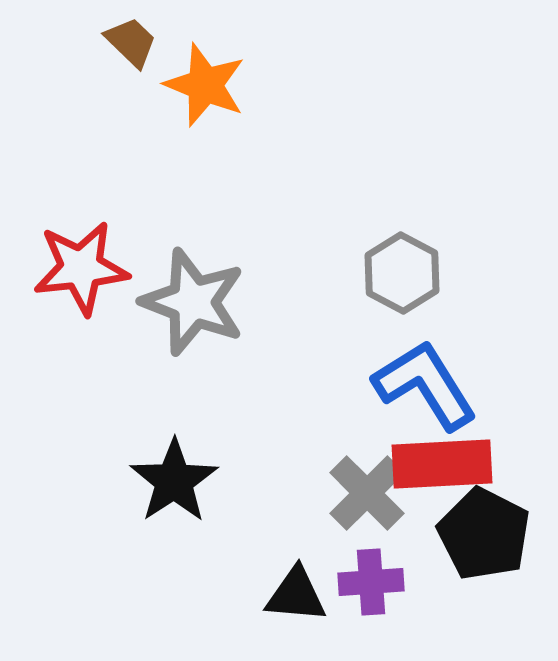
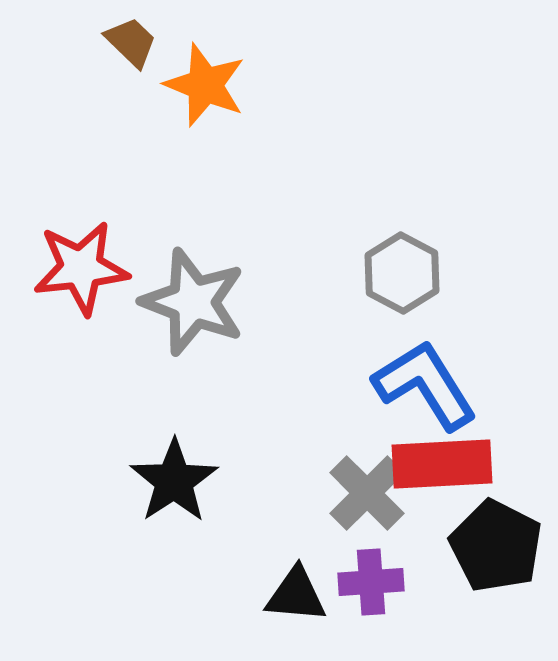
black pentagon: moved 12 px right, 12 px down
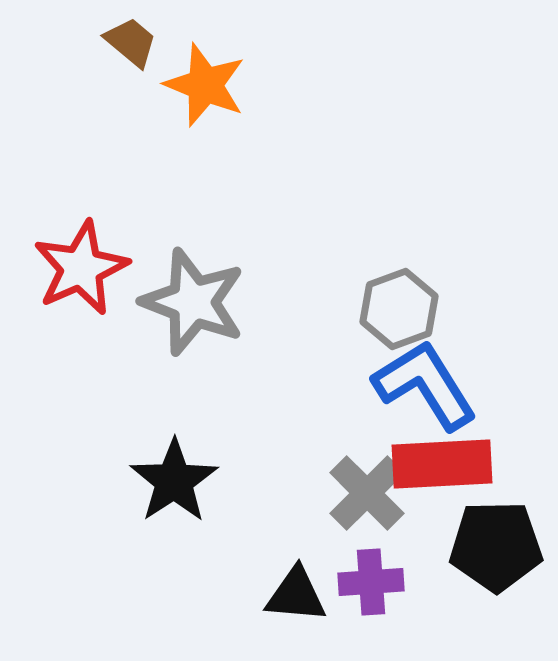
brown trapezoid: rotated 4 degrees counterclockwise
red star: rotated 18 degrees counterclockwise
gray hexagon: moved 3 px left, 36 px down; rotated 12 degrees clockwise
black pentagon: rotated 28 degrees counterclockwise
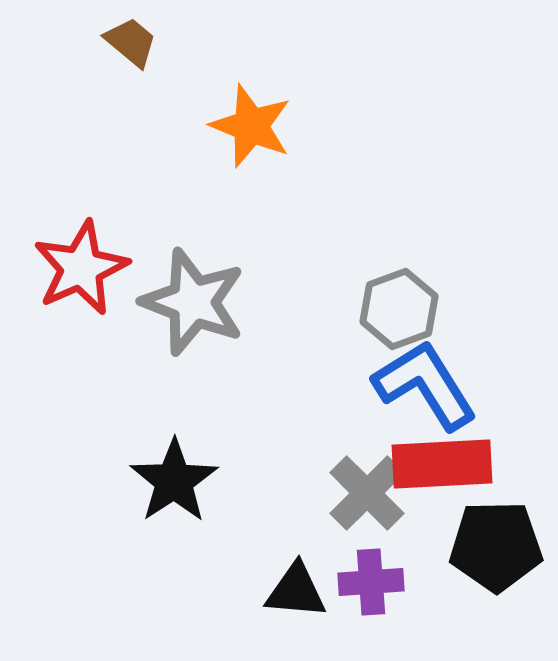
orange star: moved 46 px right, 41 px down
black triangle: moved 4 px up
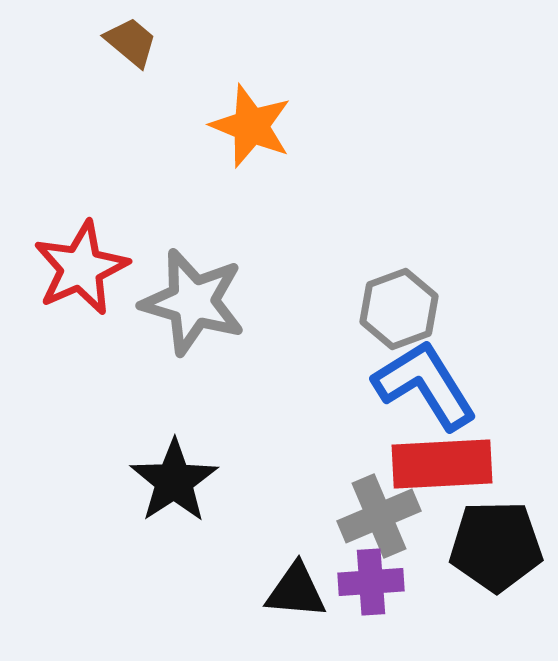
gray star: rotated 5 degrees counterclockwise
gray cross: moved 12 px right, 23 px down; rotated 22 degrees clockwise
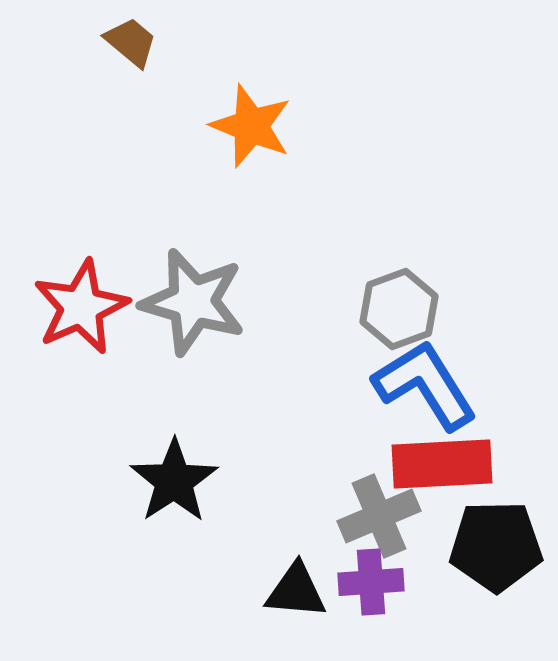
red star: moved 39 px down
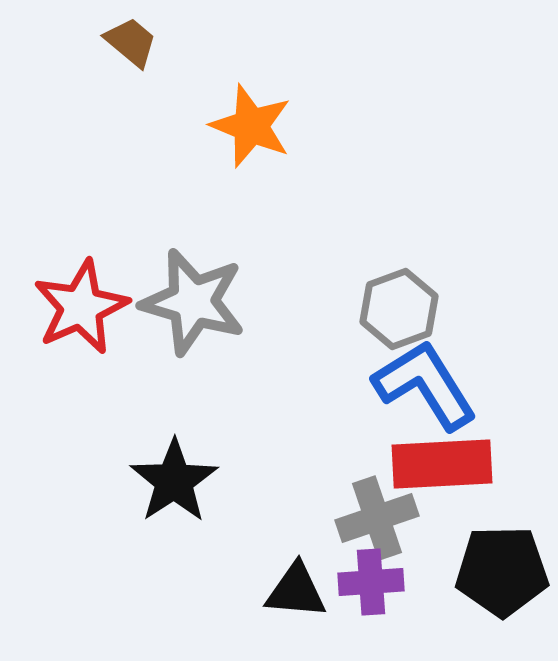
gray cross: moved 2 px left, 2 px down; rotated 4 degrees clockwise
black pentagon: moved 6 px right, 25 px down
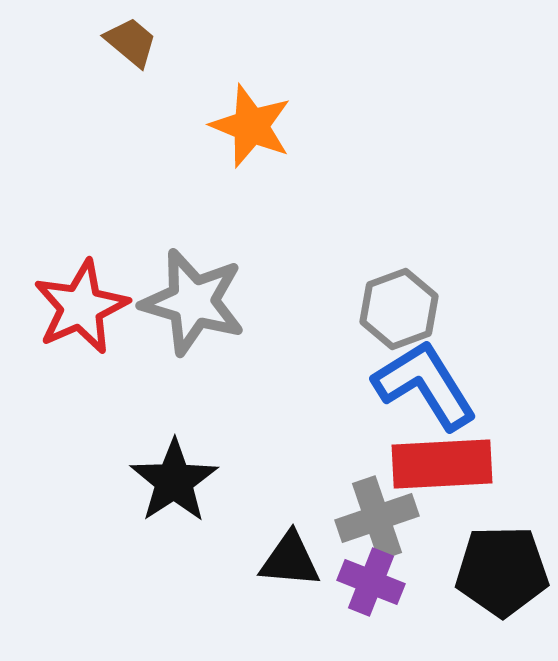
purple cross: rotated 26 degrees clockwise
black triangle: moved 6 px left, 31 px up
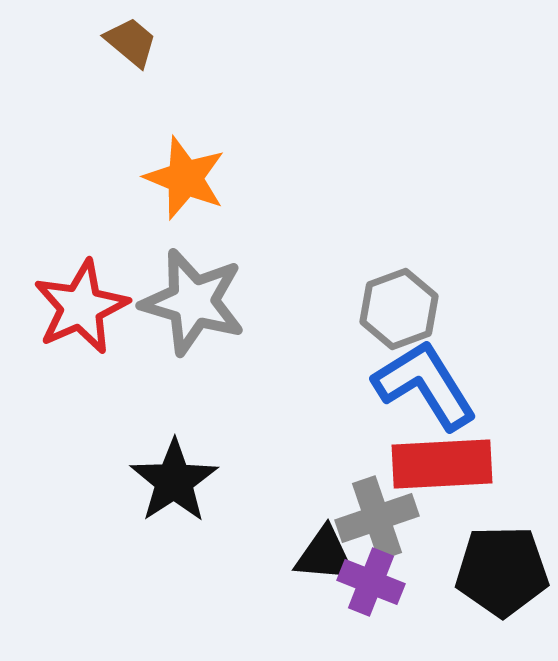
orange star: moved 66 px left, 52 px down
black triangle: moved 35 px right, 5 px up
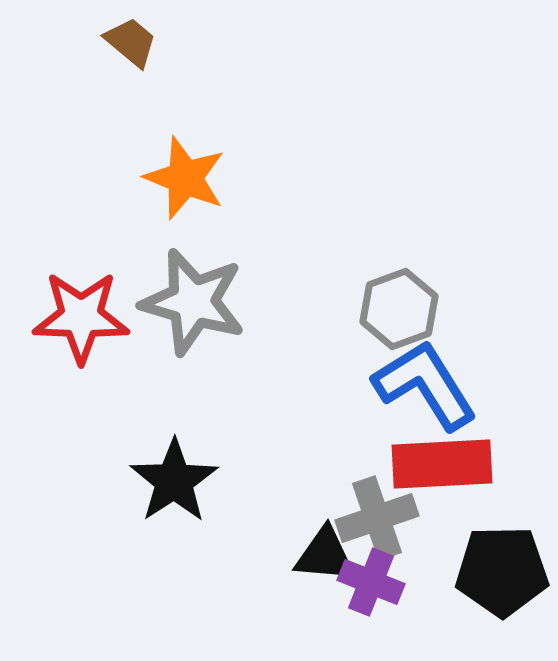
red star: moved 10 px down; rotated 26 degrees clockwise
